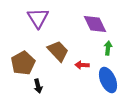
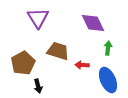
purple diamond: moved 2 px left, 1 px up
brown trapezoid: rotated 30 degrees counterclockwise
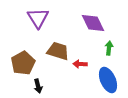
green arrow: moved 1 px right
red arrow: moved 2 px left, 1 px up
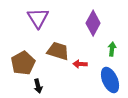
purple diamond: rotated 55 degrees clockwise
green arrow: moved 3 px right, 1 px down
blue ellipse: moved 2 px right
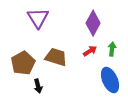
brown trapezoid: moved 2 px left, 6 px down
red arrow: moved 10 px right, 13 px up; rotated 144 degrees clockwise
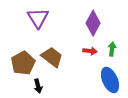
red arrow: rotated 40 degrees clockwise
brown trapezoid: moved 4 px left; rotated 20 degrees clockwise
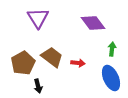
purple diamond: rotated 65 degrees counterclockwise
red arrow: moved 12 px left, 12 px down
blue ellipse: moved 1 px right, 2 px up
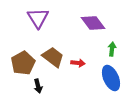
brown trapezoid: moved 1 px right
